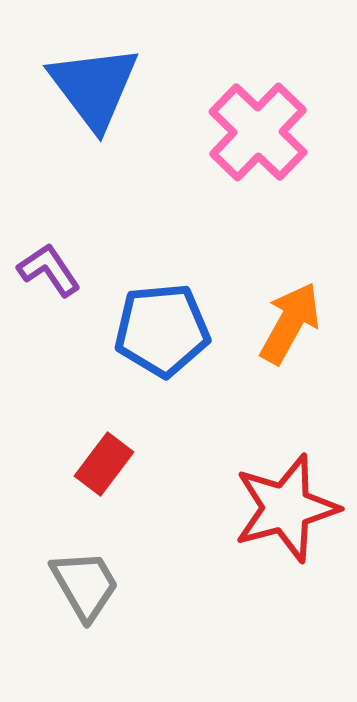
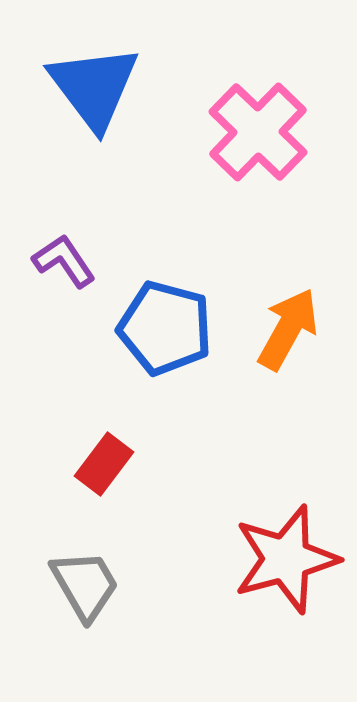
purple L-shape: moved 15 px right, 9 px up
orange arrow: moved 2 px left, 6 px down
blue pentagon: moved 3 px right, 2 px up; rotated 20 degrees clockwise
red star: moved 51 px down
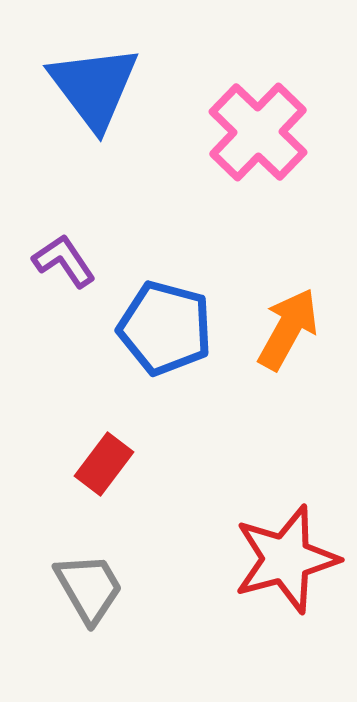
gray trapezoid: moved 4 px right, 3 px down
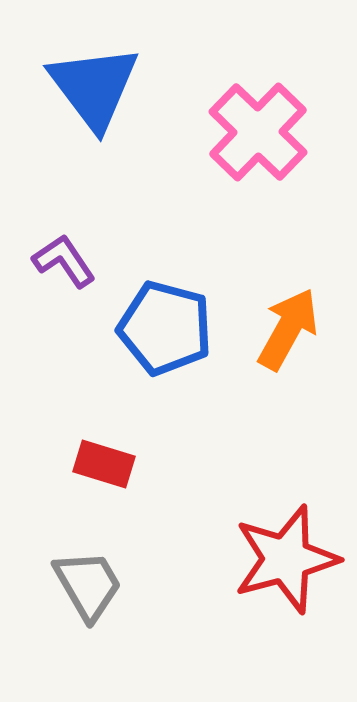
red rectangle: rotated 70 degrees clockwise
gray trapezoid: moved 1 px left, 3 px up
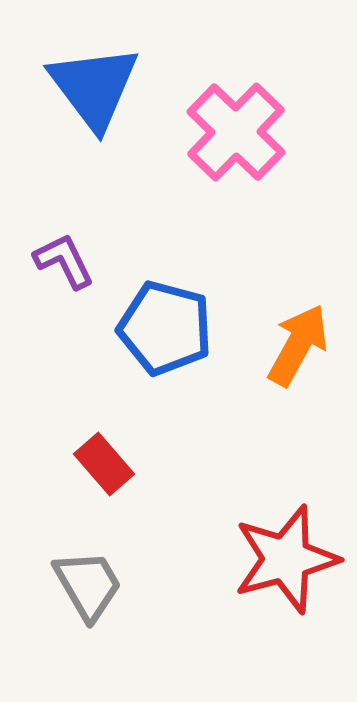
pink cross: moved 22 px left
purple L-shape: rotated 8 degrees clockwise
orange arrow: moved 10 px right, 16 px down
red rectangle: rotated 32 degrees clockwise
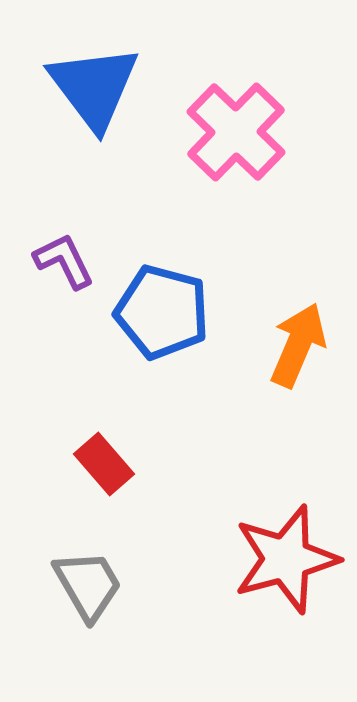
blue pentagon: moved 3 px left, 16 px up
orange arrow: rotated 6 degrees counterclockwise
